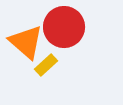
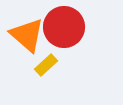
orange triangle: moved 1 px right, 7 px up
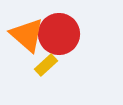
red circle: moved 5 px left, 7 px down
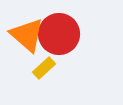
yellow rectangle: moved 2 px left, 3 px down
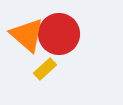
yellow rectangle: moved 1 px right, 1 px down
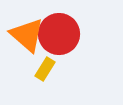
yellow rectangle: rotated 15 degrees counterclockwise
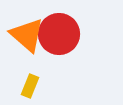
yellow rectangle: moved 15 px left, 17 px down; rotated 10 degrees counterclockwise
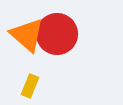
red circle: moved 2 px left
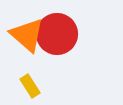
yellow rectangle: rotated 55 degrees counterclockwise
